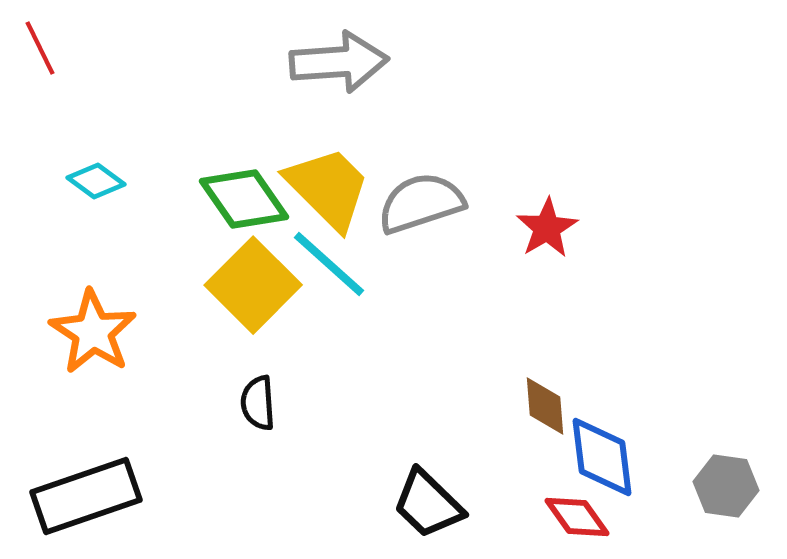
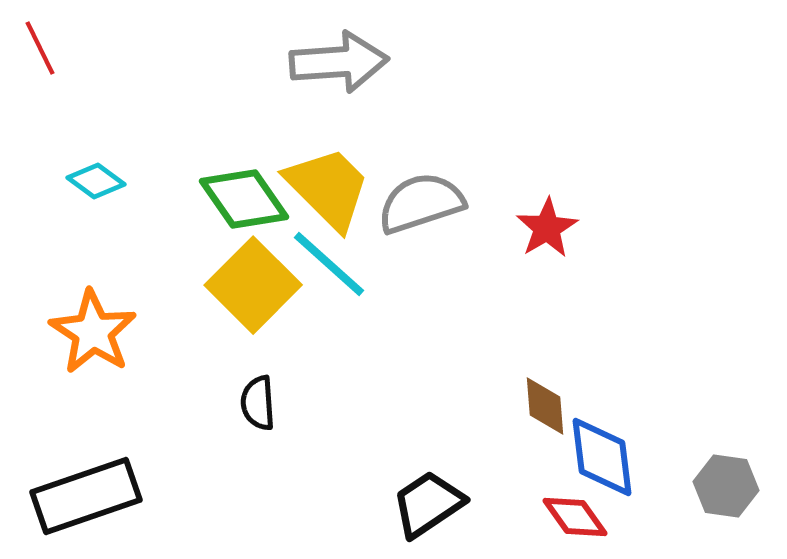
black trapezoid: rotated 102 degrees clockwise
red diamond: moved 2 px left
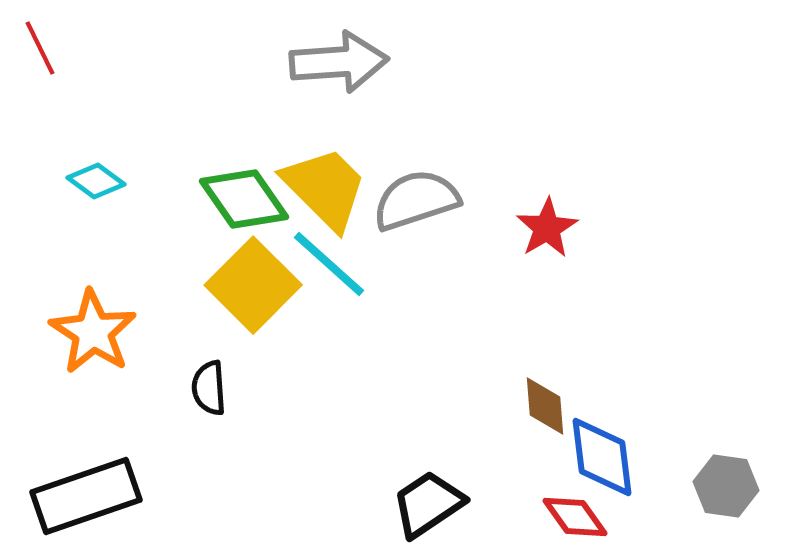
yellow trapezoid: moved 3 px left
gray semicircle: moved 5 px left, 3 px up
black semicircle: moved 49 px left, 15 px up
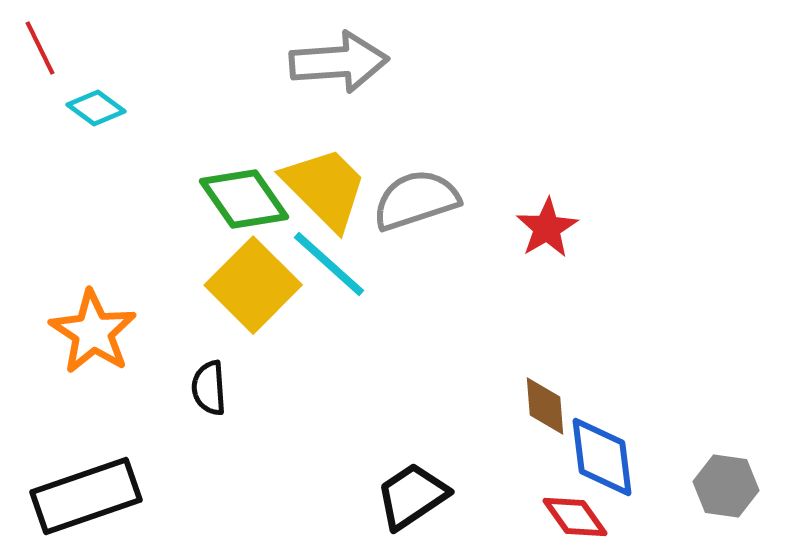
cyan diamond: moved 73 px up
black trapezoid: moved 16 px left, 8 px up
